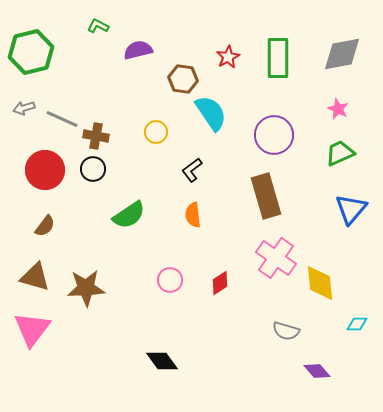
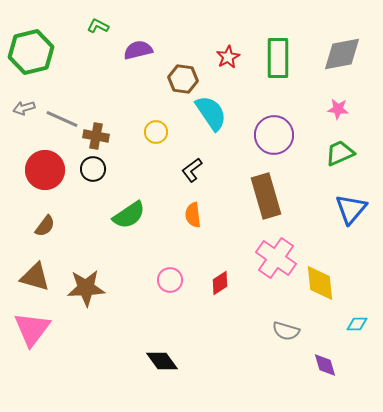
pink star: rotated 20 degrees counterclockwise
purple diamond: moved 8 px right, 6 px up; rotated 24 degrees clockwise
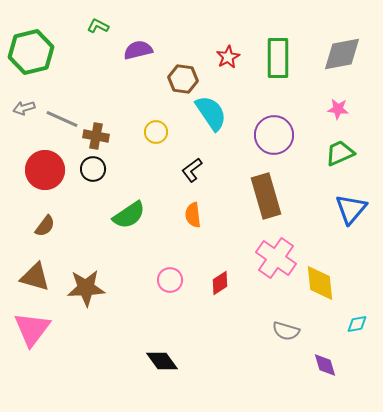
cyan diamond: rotated 10 degrees counterclockwise
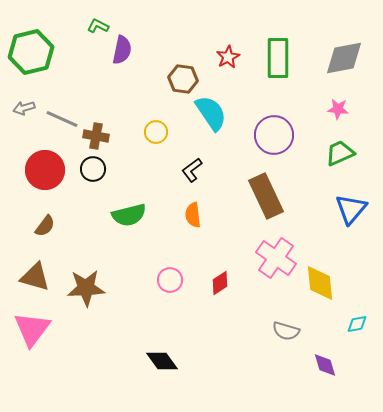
purple semicircle: moved 16 px left; rotated 116 degrees clockwise
gray diamond: moved 2 px right, 4 px down
brown rectangle: rotated 9 degrees counterclockwise
green semicircle: rotated 20 degrees clockwise
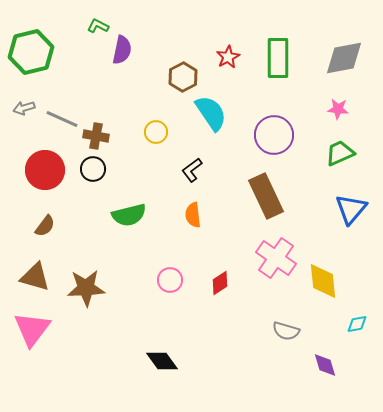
brown hexagon: moved 2 px up; rotated 24 degrees clockwise
yellow diamond: moved 3 px right, 2 px up
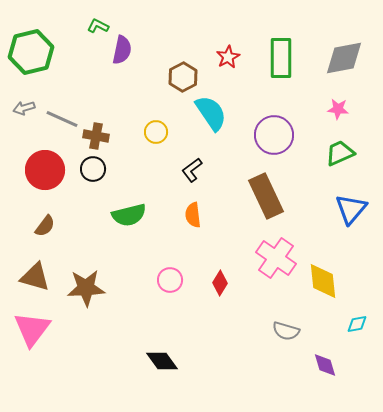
green rectangle: moved 3 px right
red diamond: rotated 25 degrees counterclockwise
